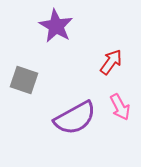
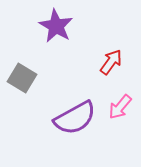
gray square: moved 2 px left, 2 px up; rotated 12 degrees clockwise
pink arrow: rotated 68 degrees clockwise
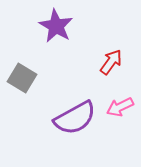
pink arrow: rotated 24 degrees clockwise
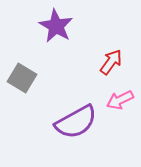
pink arrow: moved 7 px up
purple semicircle: moved 1 px right, 4 px down
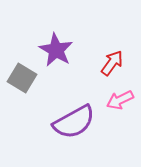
purple star: moved 24 px down
red arrow: moved 1 px right, 1 px down
purple semicircle: moved 2 px left
